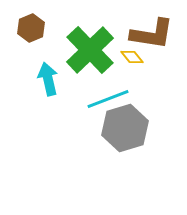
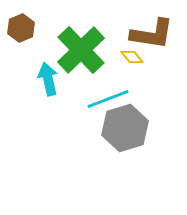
brown hexagon: moved 10 px left
green cross: moved 9 px left
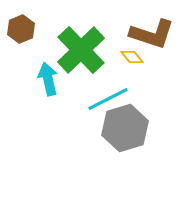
brown hexagon: moved 1 px down
brown L-shape: rotated 9 degrees clockwise
cyan line: rotated 6 degrees counterclockwise
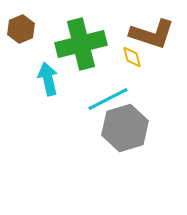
green cross: moved 6 px up; rotated 30 degrees clockwise
yellow diamond: rotated 25 degrees clockwise
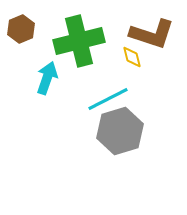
green cross: moved 2 px left, 3 px up
cyan arrow: moved 1 px left, 1 px up; rotated 32 degrees clockwise
gray hexagon: moved 5 px left, 3 px down
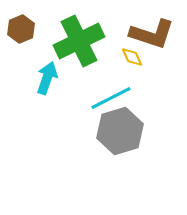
green cross: rotated 12 degrees counterclockwise
yellow diamond: rotated 10 degrees counterclockwise
cyan line: moved 3 px right, 1 px up
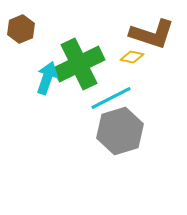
green cross: moved 23 px down
yellow diamond: rotated 55 degrees counterclockwise
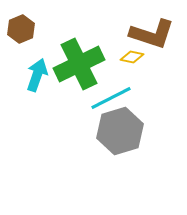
cyan arrow: moved 10 px left, 3 px up
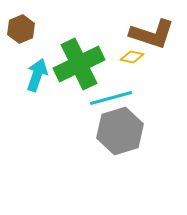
cyan line: rotated 12 degrees clockwise
